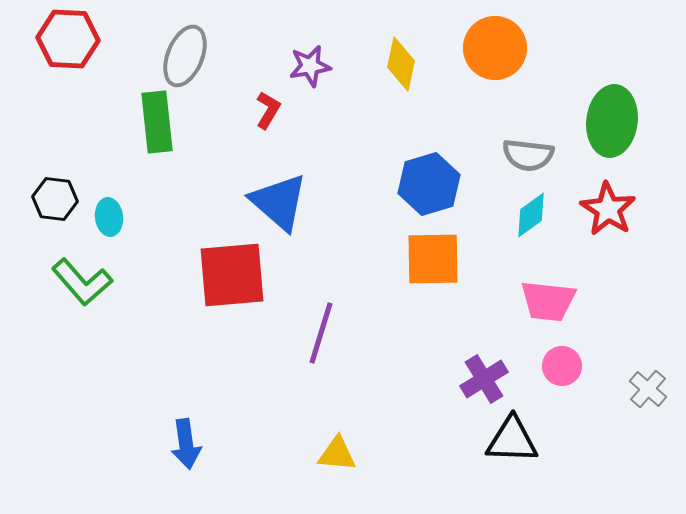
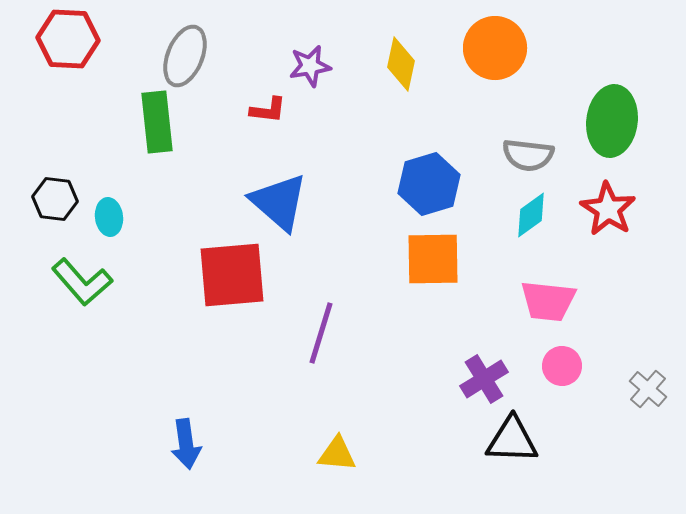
red L-shape: rotated 66 degrees clockwise
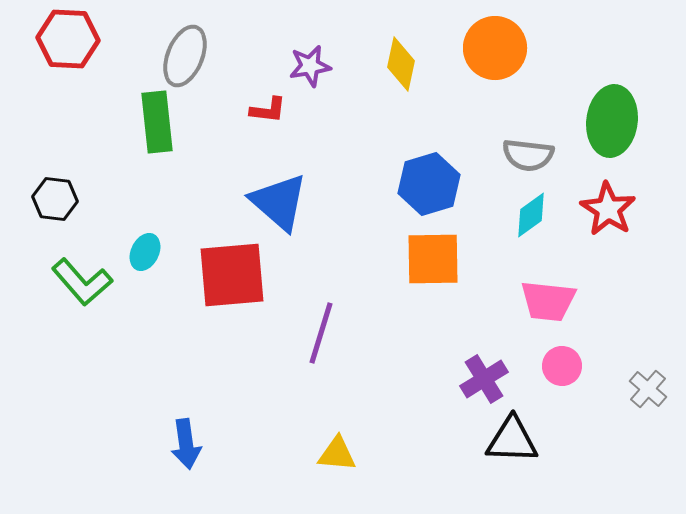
cyan ellipse: moved 36 px right, 35 px down; rotated 33 degrees clockwise
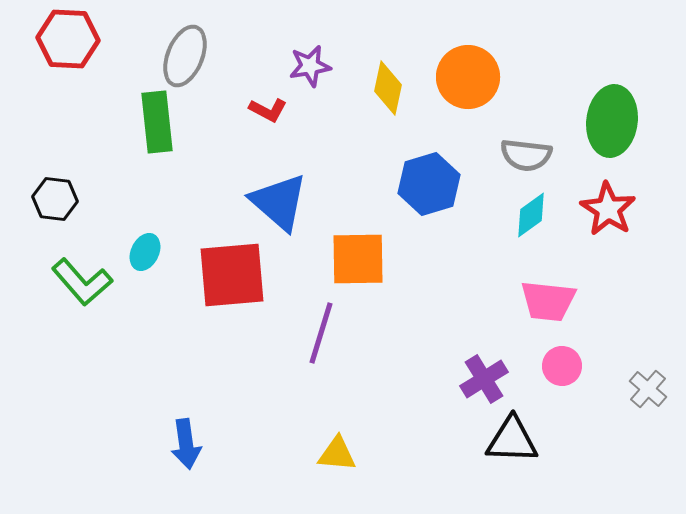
orange circle: moved 27 px left, 29 px down
yellow diamond: moved 13 px left, 24 px down
red L-shape: rotated 21 degrees clockwise
gray semicircle: moved 2 px left
orange square: moved 75 px left
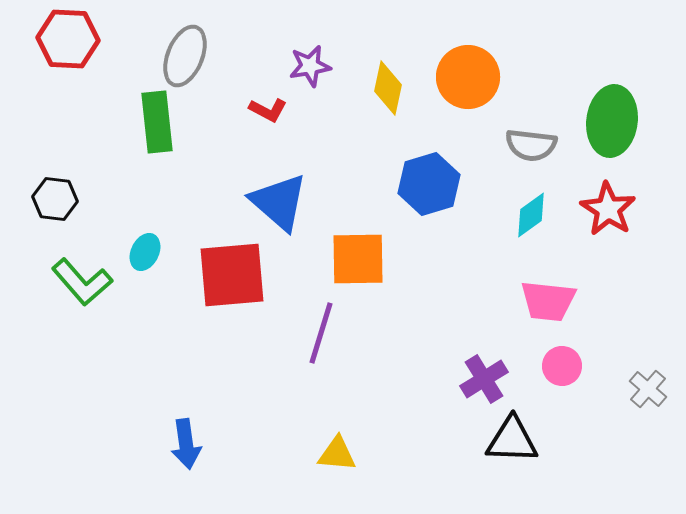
gray semicircle: moved 5 px right, 10 px up
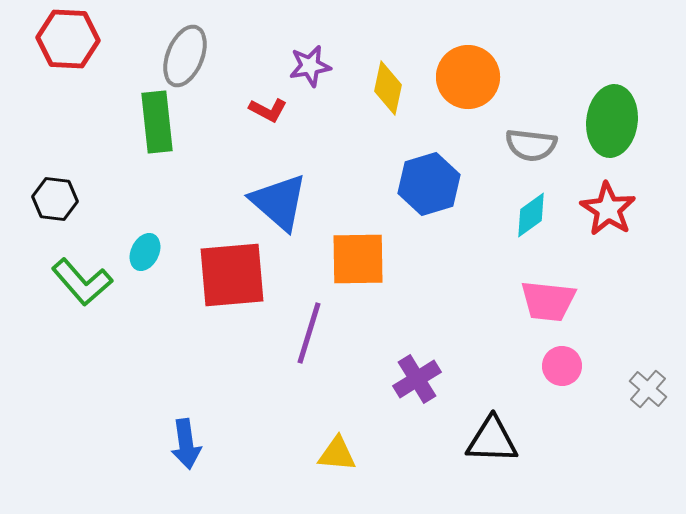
purple line: moved 12 px left
purple cross: moved 67 px left
black triangle: moved 20 px left
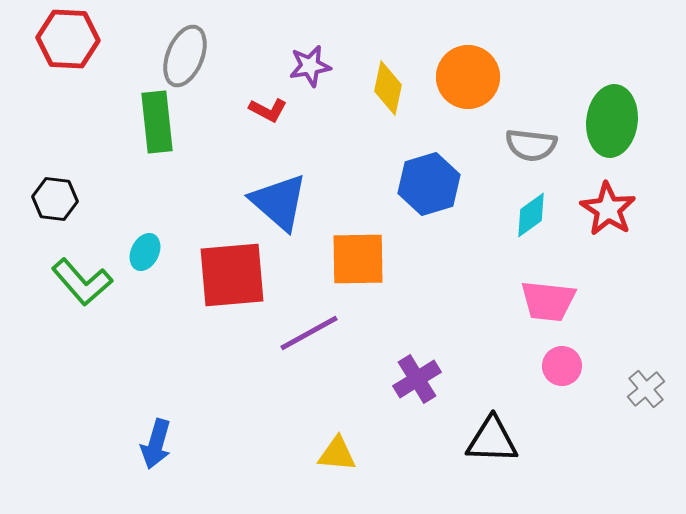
purple line: rotated 44 degrees clockwise
gray cross: moved 2 px left; rotated 9 degrees clockwise
blue arrow: moved 30 px left; rotated 24 degrees clockwise
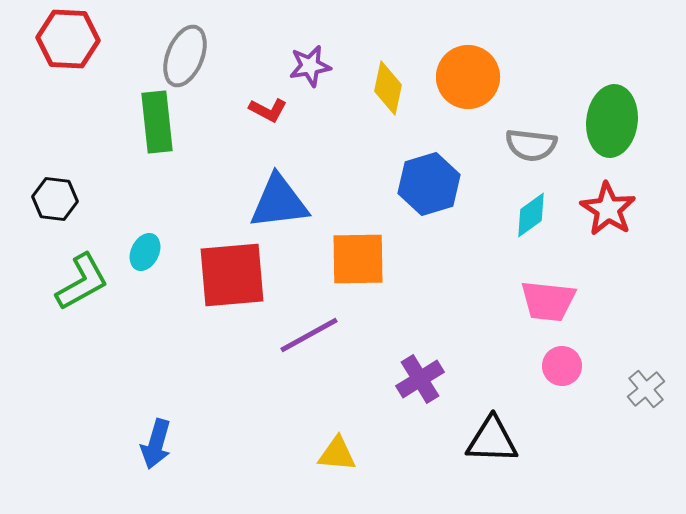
blue triangle: rotated 48 degrees counterclockwise
green L-shape: rotated 78 degrees counterclockwise
purple line: moved 2 px down
purple cross: moved 3 px right
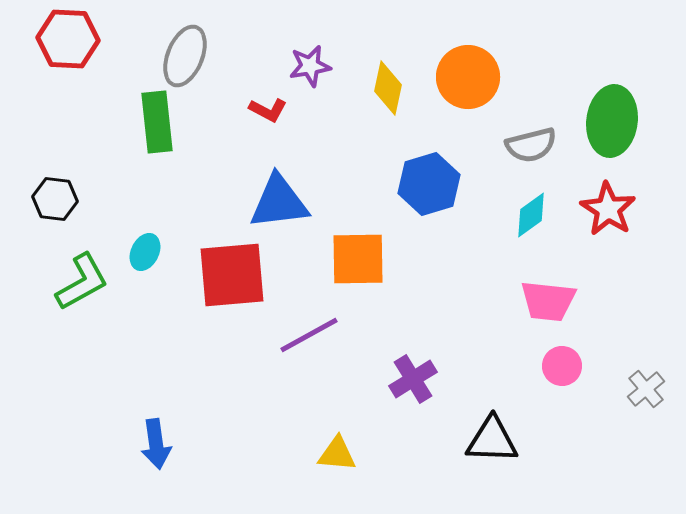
gray semicircle: rotated 21 degrees counterclockwise
purple cross: moved 7 px left
blue arrow: rotated 24 degrees counterclockwise
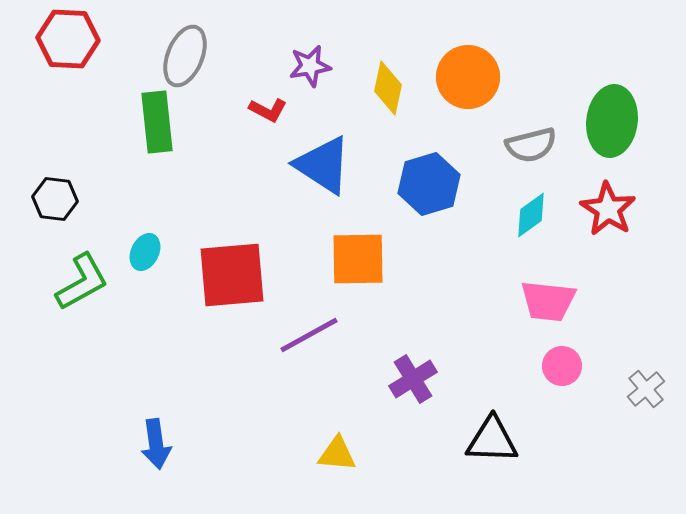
blue triangle: moved 44 px right, 37 px up; rotated 40 degrees clockwise
